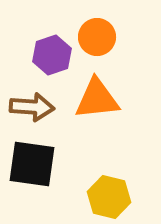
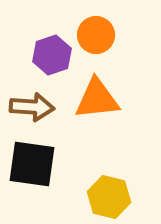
orange circle: moved 1 px left, 2 px up
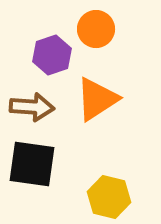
orange circle: moved 6 px up
orange triangle: rotated 27 degrees counterclockwise
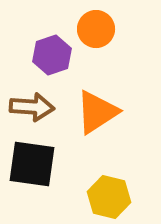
orange triangle: moved 13 px down
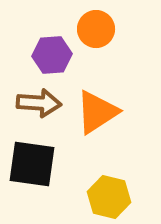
purple hexagon: rotated 15 degrees clockwise
brown arrow: moved 7 px right, 4 px up
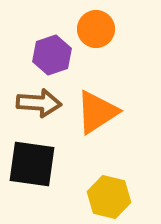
purple hexagon: rotated 15 degrees counterclockwise
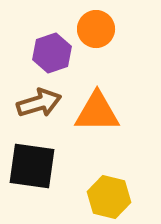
purple hexagon: moved 2 px up
brown arrow: rotated 21 degrees counterclockwise
orange triangle: rotated 33 degrees clockwise
black square: moved 2 px down
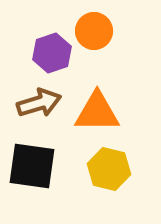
orange circle: moved 2 px left, 2 px down
yellow hexagon: moved 28 px up
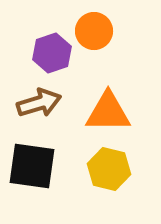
orange triangle: moved 11 px right
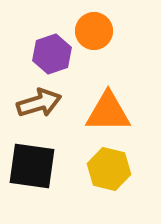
purple hexagon: moved 1 px down
